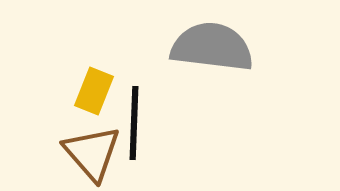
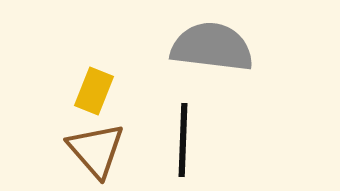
black line: moved 49 px right, 17 px down
brown triangle: moved 4 px right, 3 px up
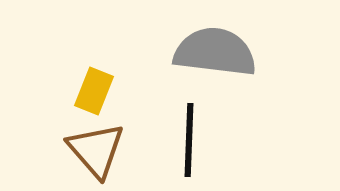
gray semicircle: moved 3 px right, 5 px down
black line: moved 6 px right
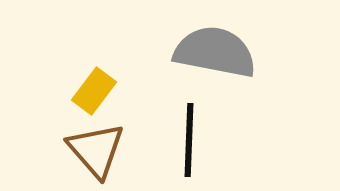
gray semicircle: rotated 4 degrees clockwise
yellow rectangle: rotated 15 degrees clockwise
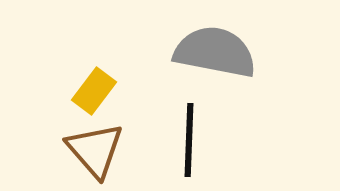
brown triangle: moved 1 px left
